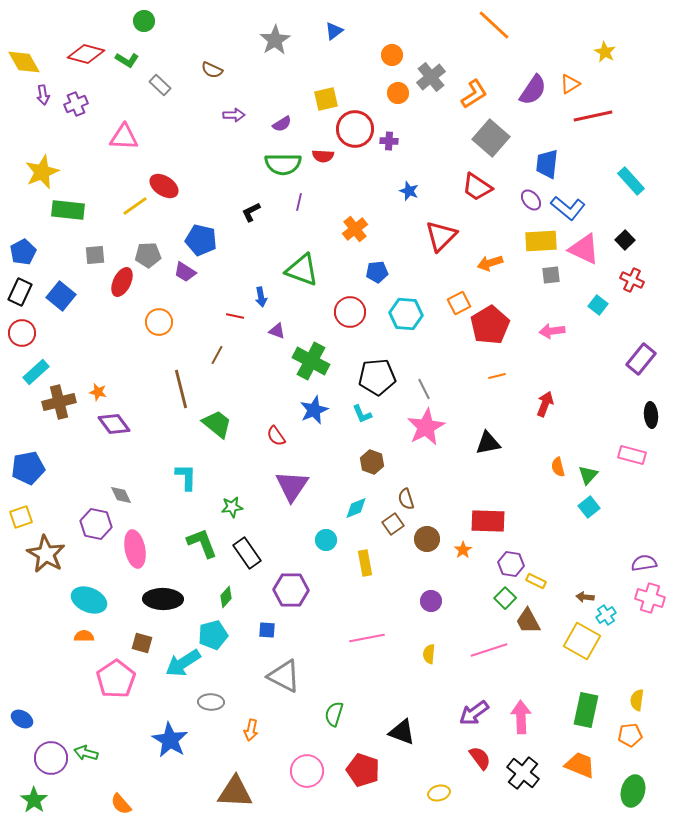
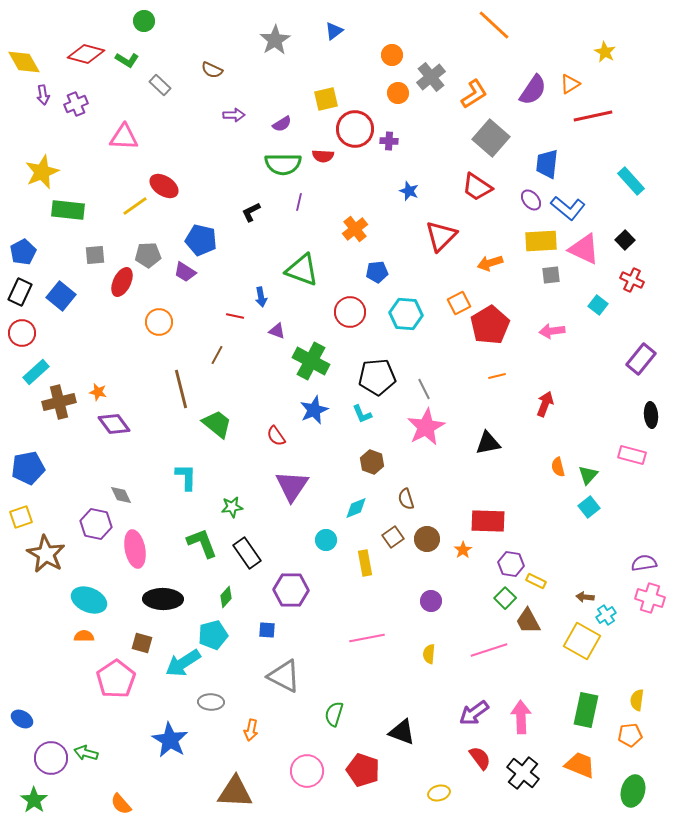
brown square at (393, 524): moved 13 px down
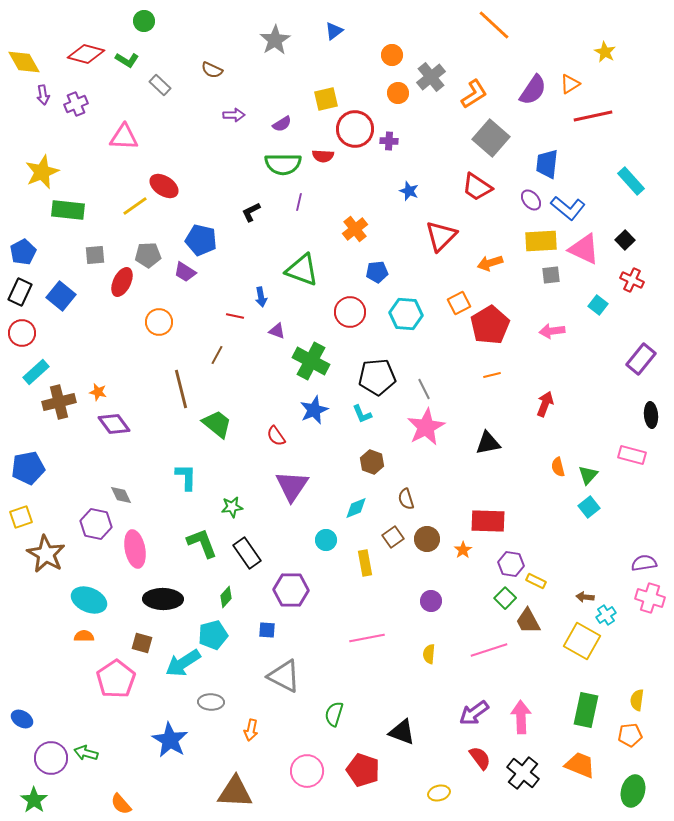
orange line at (497, 376): moved 5 px left, 1 px up
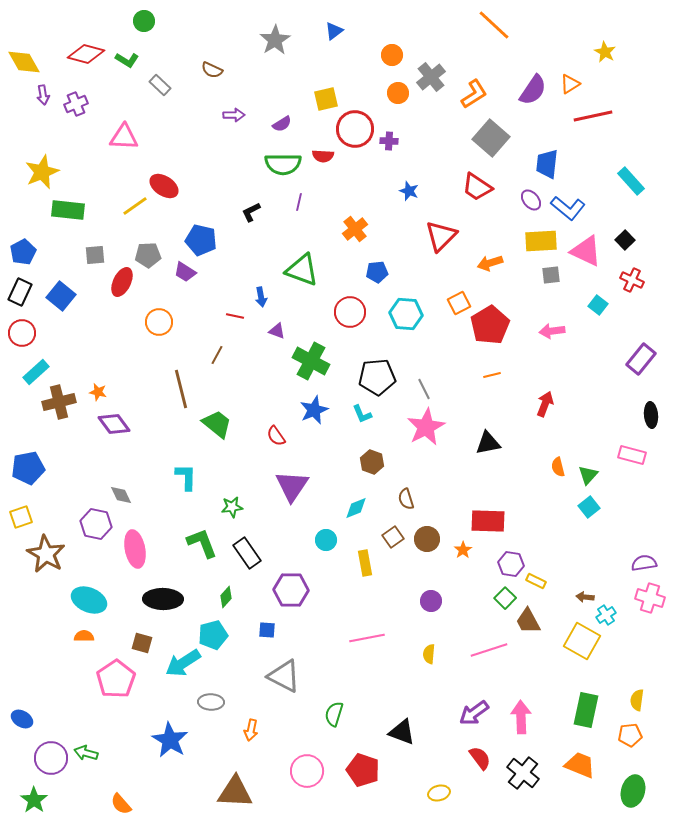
pink triangle at (584, 249): moved 2 px right, 2 px down
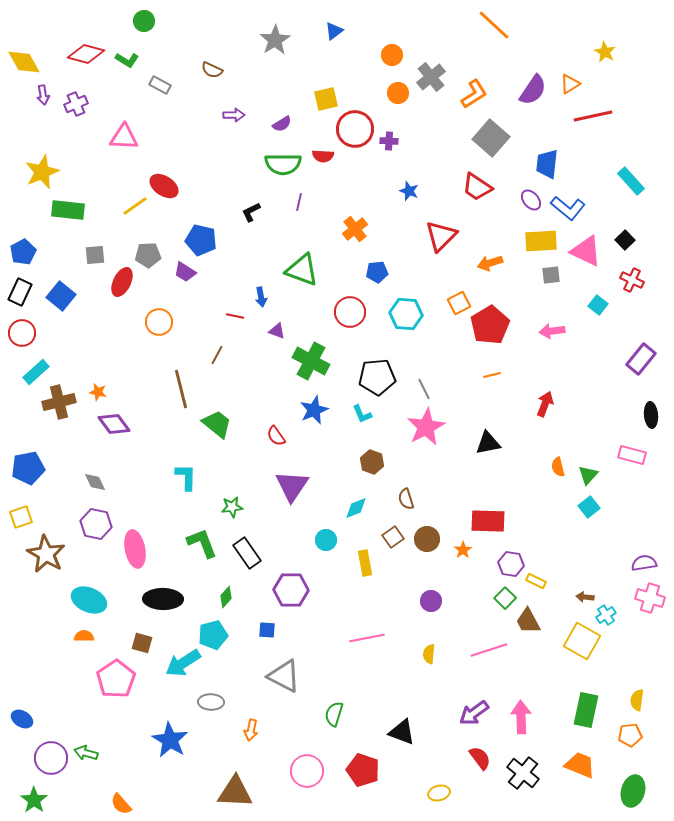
gray rectangle at (160, 85): rotated 15 degrees counterclockwise
gray diamond at (121, 495): moved 26 px left, 13 px up
